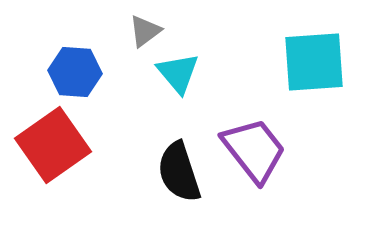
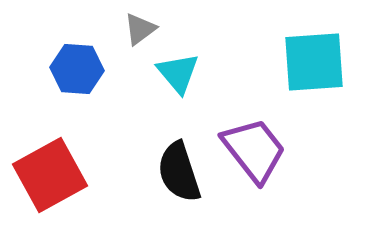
gray triangle: moved 5 px left, 2 px up
blue hexagon: moved 2 px right, 3 px up
red square: moved 3 px left, 30 px down; rotated 6 degrees clockwise
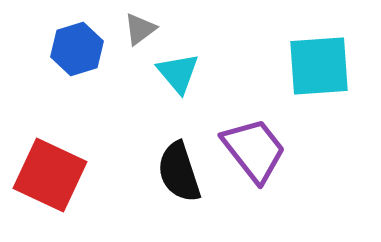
cyan square: moved 5 px right, 4 px down
blue hexagon: moved 20 px up; rotated 21 degrees counterclockwise
red square: rotated 36 degrees counterclockwise
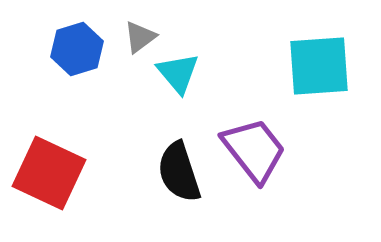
gray triangle: moved 8 px down
red square: moved 1 px left, 2 px up
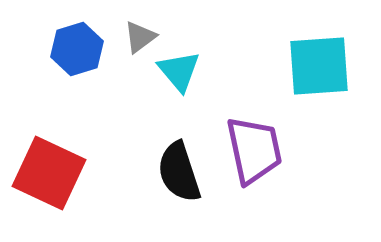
cyan triangle: moved 1 px right, 2 px up
purple trapezoid: rotated 26 degrees clockwise
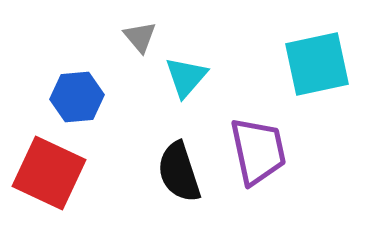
gray triangle: rotated 33 degrees counterclockwise
blue hexagon: moved 48 px down; rotated 12 degrees clockwise
cyan square: moved 2 px left, 2 px up; rotated 8 degrees counterclockwise
cyan triangle: moved 7 px right, 6 px down; rotated 21 degrees clockwise
purple trapezoid: moved 4 px right, 1 px down
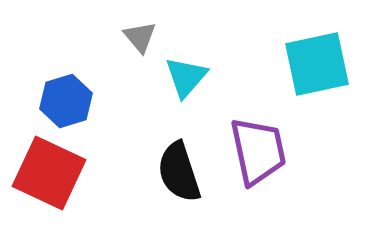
blue hexagon: moved 11 px left, 4 px down; rotated 12 degrees counterclockwise
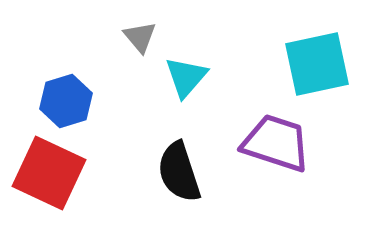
purple trapezoid: moved 18 px right, 8 px up; rotated 60 degrees counterclockwise
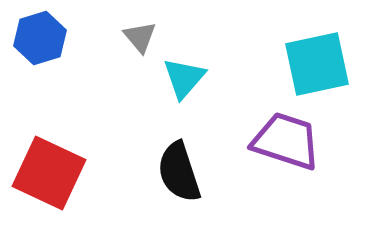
cyan triangle: moved 2 px left, 1 px down
blue hexagon: moved 26 px left, 63 px up
purple trapezoid: moved 10 px right, 2 px up
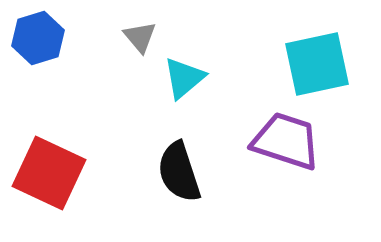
blue hexagon: moved 2 px left
cyan triangle: rotated 9 degrees clockwise
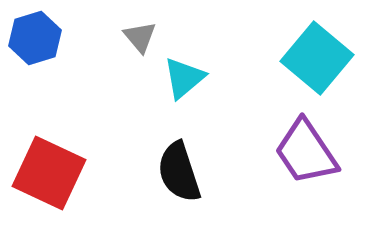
blue hexagon: moved 3 px left
cyan square: moved 6 px up; rotated 38 degrees counterclockwise
purple trapezoid: moved 20 px right, 11 px down; rotated 142 degrees counterclockwise
